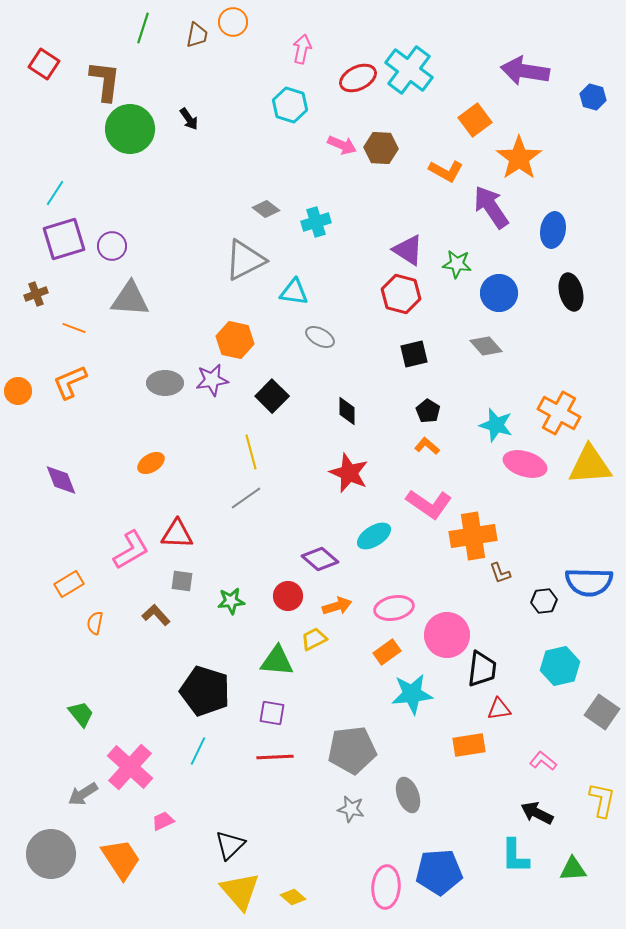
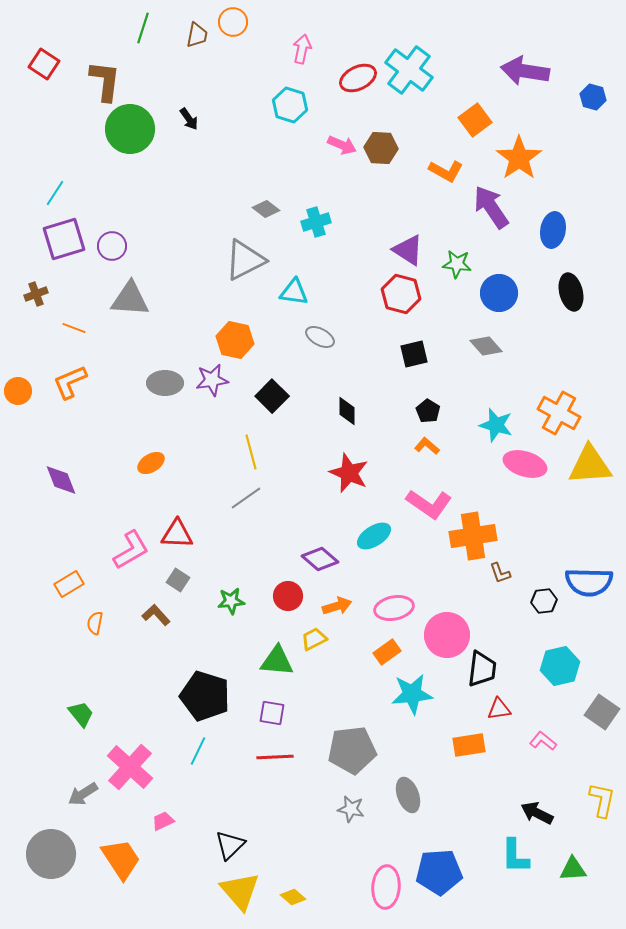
gray square at (182, 581): moved 4 px left, 1 px up; rotated 25 degrees clockwise
black pentagon at (205, 691): moved 5 px down
pink L-shape at (543, 761): moved 20 px up
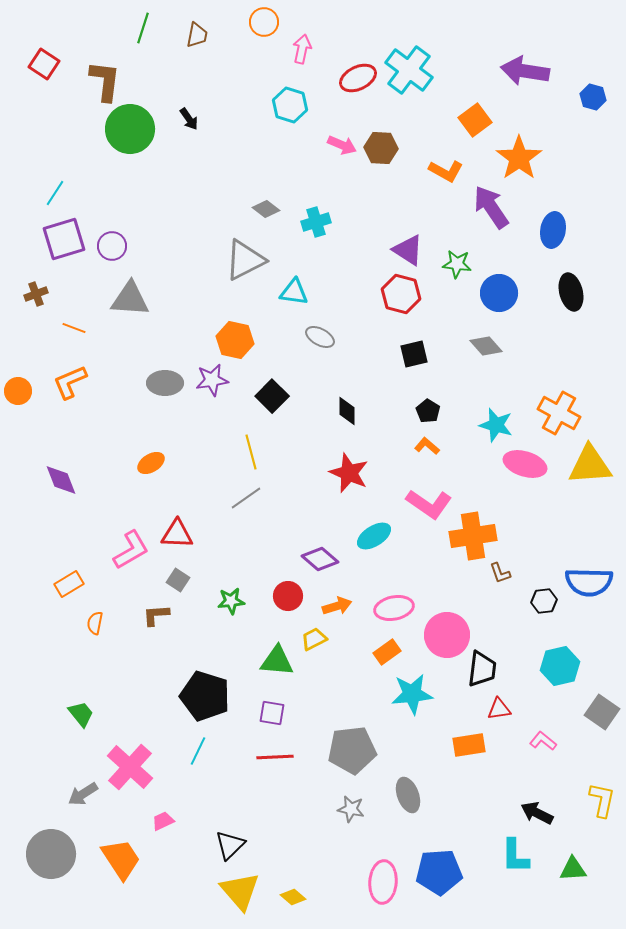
orange circle at (233, 22): moved 31 px right
brown L-shape at (156, 615): rotated 52 degrees counterclockwise
pink ellipse at (386, 887): moved 3 px left, 5 px up
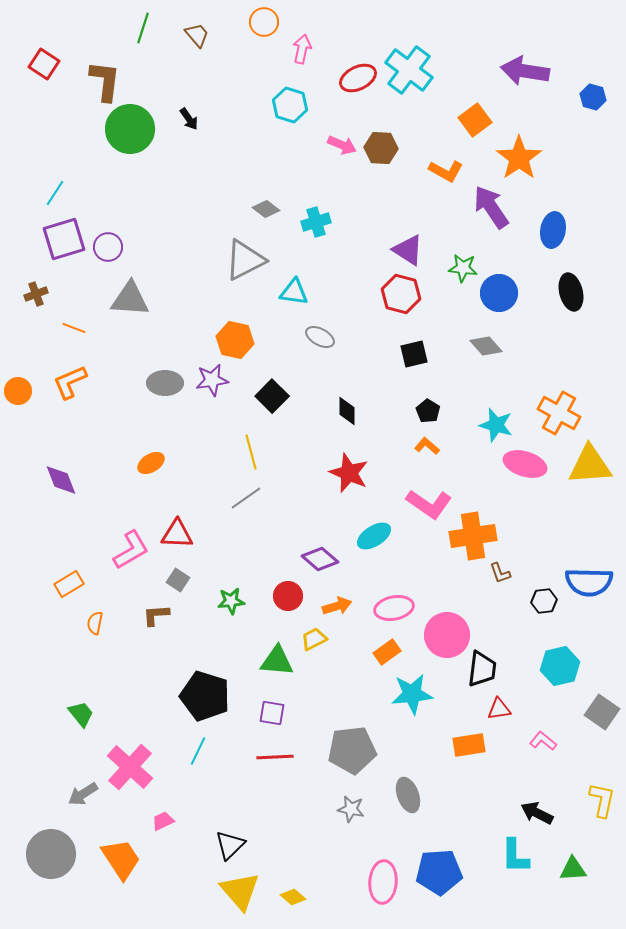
brown trapezoid at (197, 35): rotated 52 degrees counterclockwise
purple circle at (112, 246): moved 4 px left, 1 px down
green star at (457, 264): moved 6 px right, 4 px down
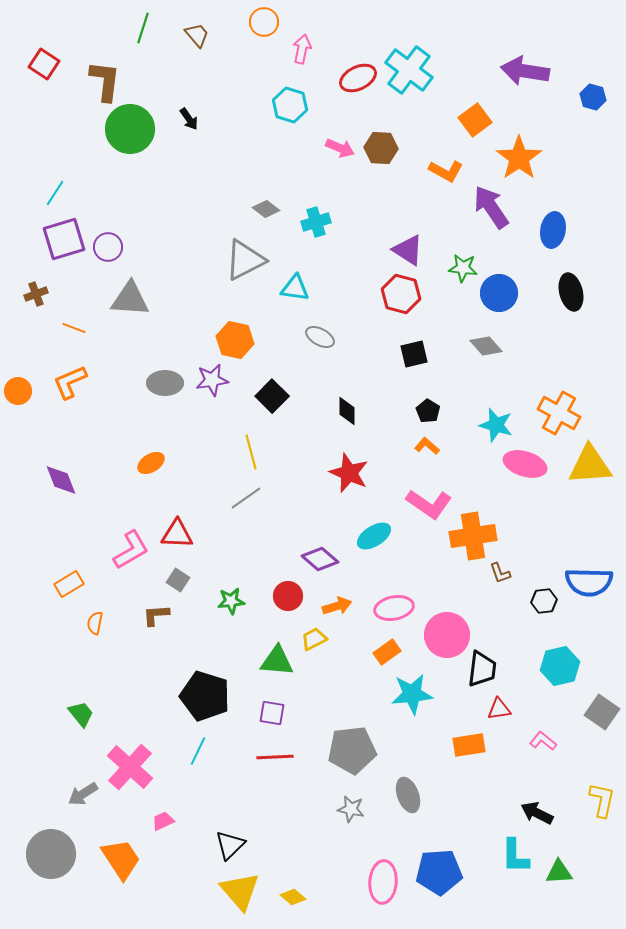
pink arrow at (342, 145): moved 2 px left, 3 px down
cyan triangle at (294, 292): moved 1 px right, 4 px up
green triangle at (573, 869): moved 14 px left, 3 px down
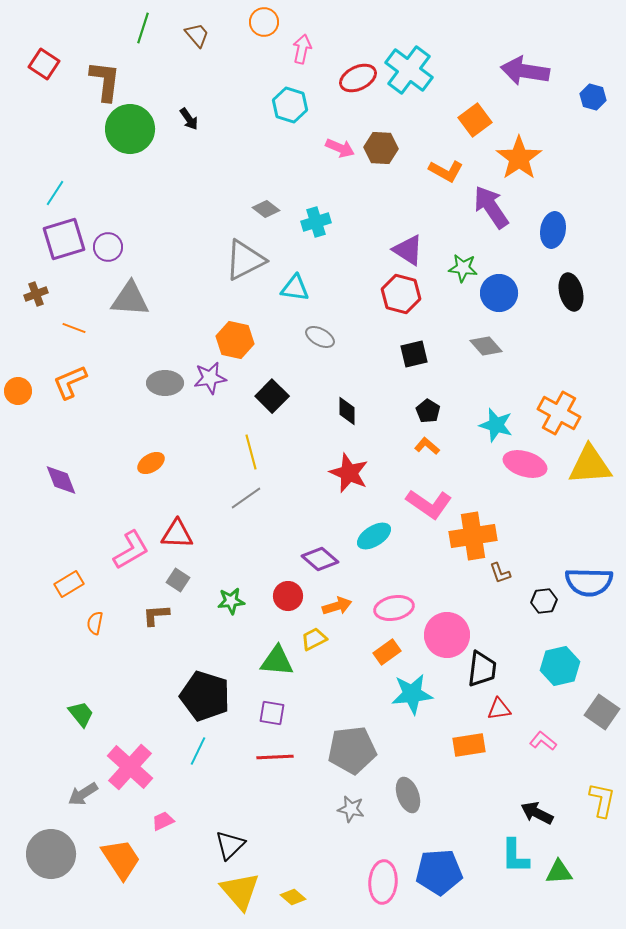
purple star at (212, 380): moved 2 px left, 2 px up
